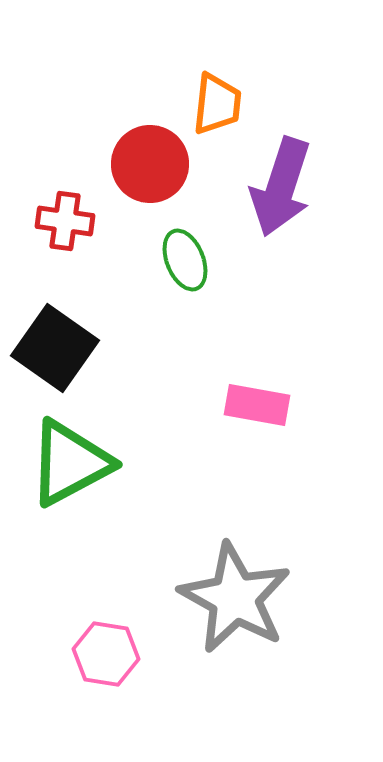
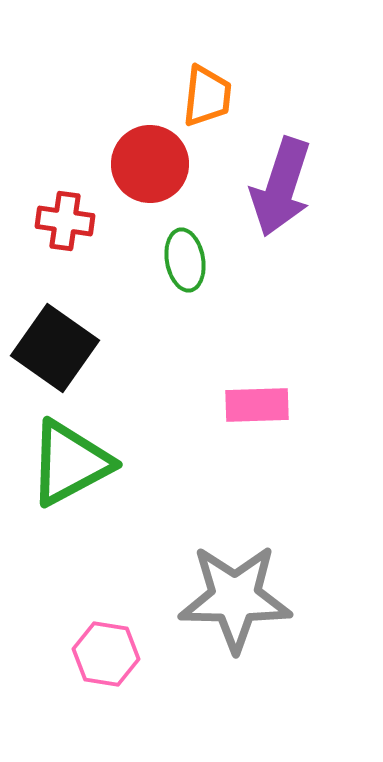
orange trapezoid: moved 10 px left, 8 px up
green ellipse: rotated 12 degrees clockwise
pink rectangle: rotated 12 degrees counterclockwise
gray star: rotated 28 degrees counterclockwise
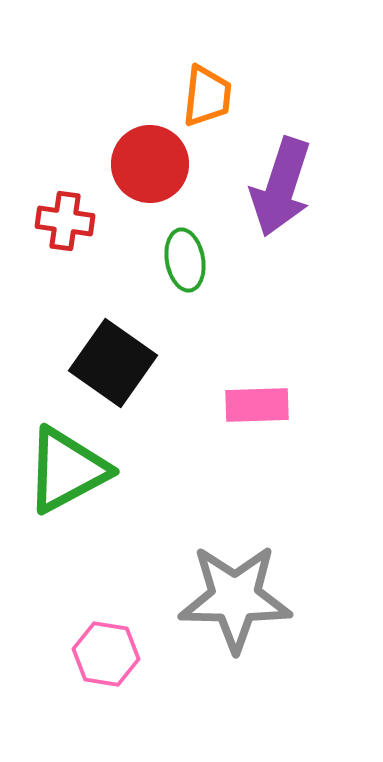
black square: moved 58 px right, 15 px down
green triangle: moved 3 px left, 7 px down
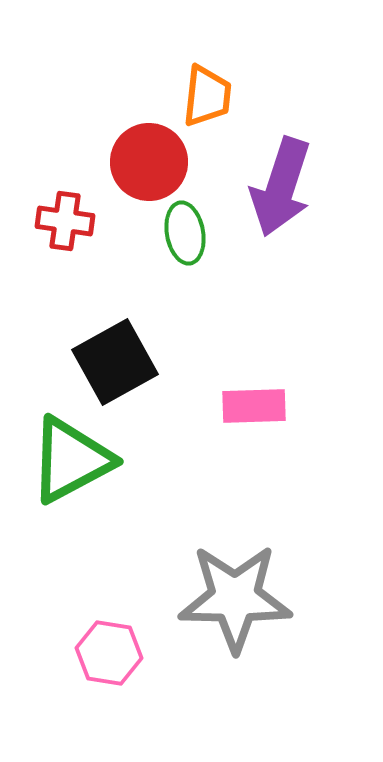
red circle: moved 1 px left, 2 px up
green ellipse: moved 27 px up
black square: moved 2 px right, 1 px up; rotated 26 degrees clockwise
pink rectangle: moved 3 px left, 1 px down
green triangle: moved 4 px right, 10 px up
pink hexagon: moved 3 px right, 1 px up
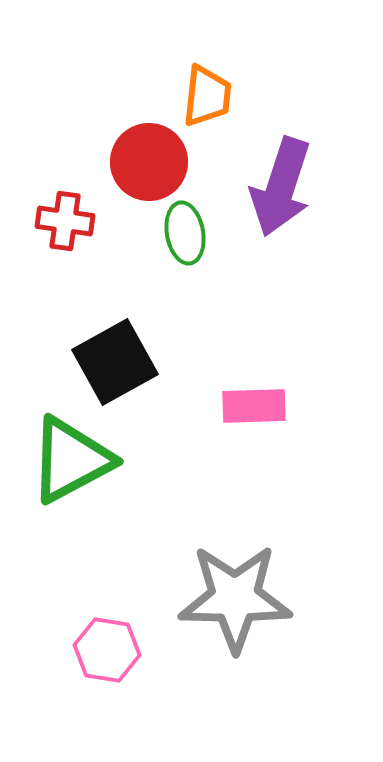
pink hexagon: moved 2 px left, 3 px up
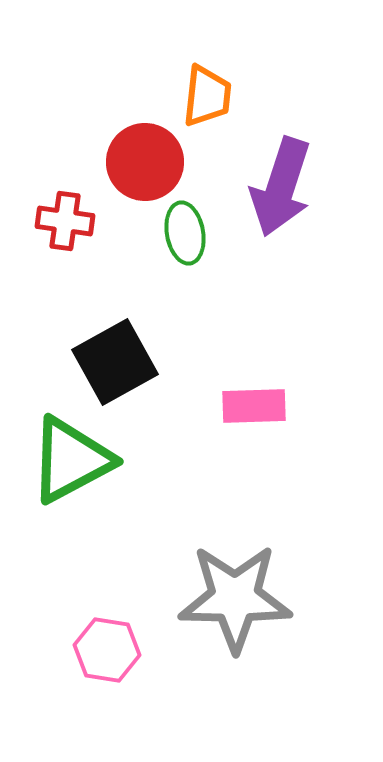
red circle: moved 4 px left
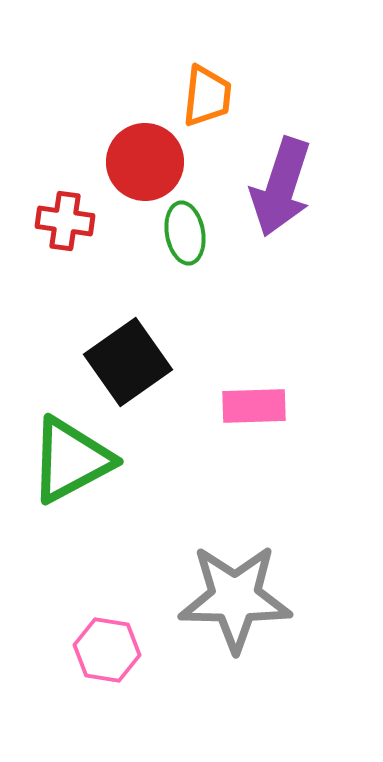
black square: moved 13 px right; rotated 6 degrees counterclockwise
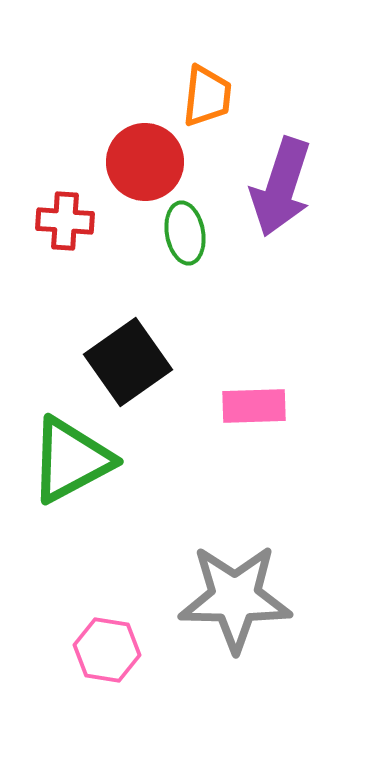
red cross: rotated 4 degrees counterclockwise
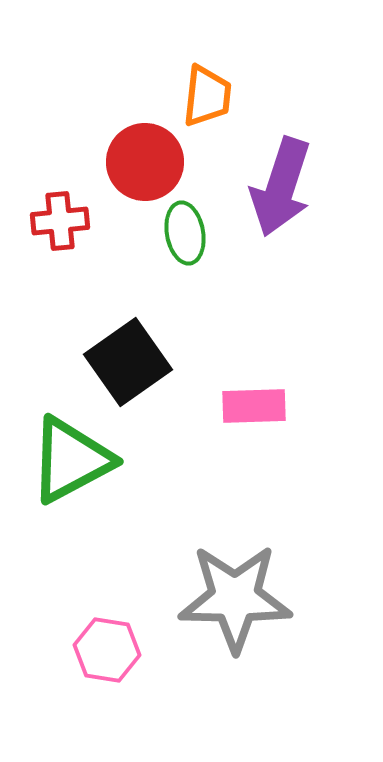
red cross: moved 5 px left; rotated 10 degrees counterclockwise
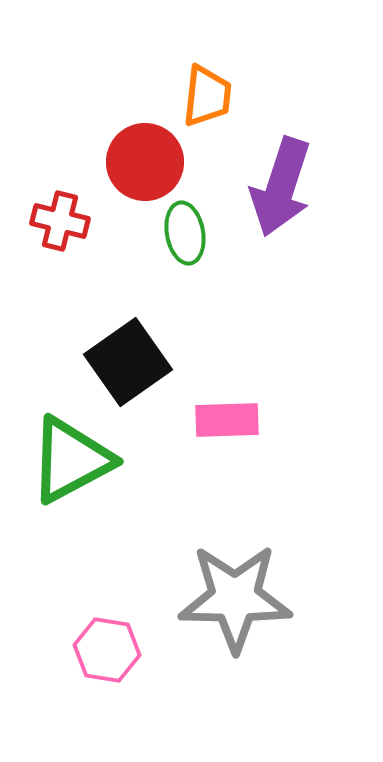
red cross: rotated 20 degrees clockwise
pink rectangle: moved 27 px left, 14 px down
